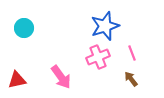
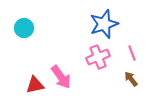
blue star: moved 1 px left, 2 px up
red triangle: moved 18 px right, 5 px down
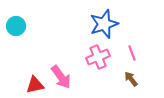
cyan circle: moved 8 px left, 2 px up
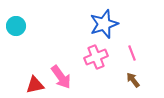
pink cross: moved 2 px left
brown arrow: moved 2 px right, 1 px down
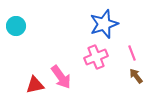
brown arrow: moved 3 px right, 4 px up
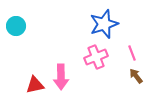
pink arrow: rotated 35 degrees clockwise
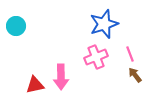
pink line: moved 2 px left, 1 px down
brown arrow: moved 1 px left, 1 px up
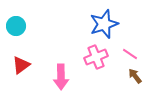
pink line: rotated 35 degrees counterclockwise
brown arrow: moved 1 px down
red triangle: moved 14 px left, 20 px up; rotated 24 degrees counterclockwise
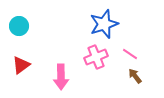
cyan circle: moved 3 px right
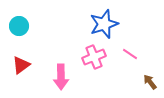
pink cross: moved 2 px left
brown arrow: moved 15 px right, 6 px down
